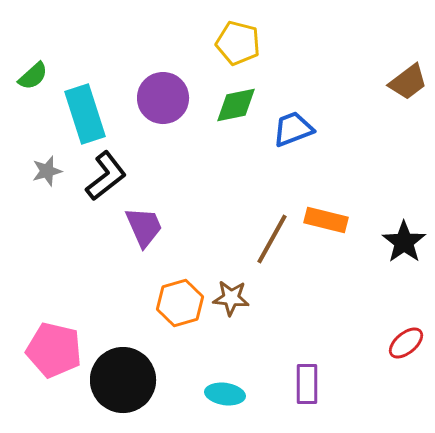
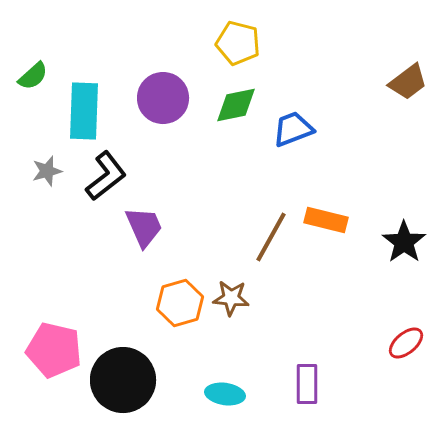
cyan rectangle: moved 1 px left, 3 px up; rotated 20 degrees clockwise
brown line: moved 1 px left, 2 px up
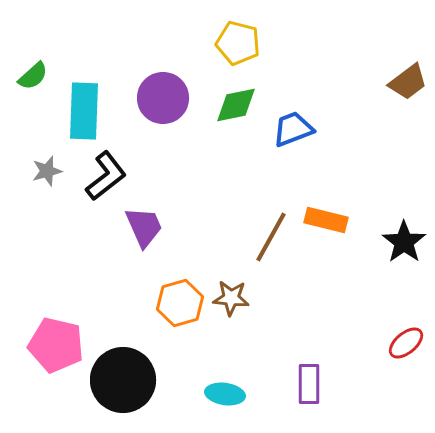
pink pentagon: moved 2 px right, 5 px up
purple rectangle: moved 2 px right
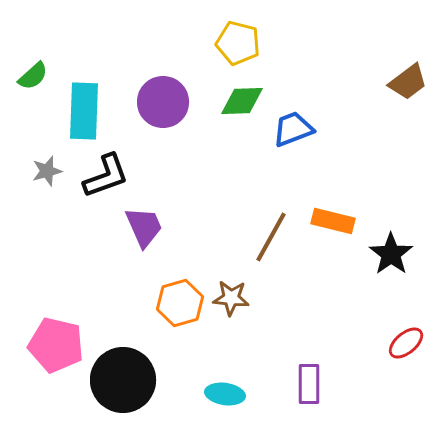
purple circle: moved 4 px down
green diamond: moved 6 px right, 4 px up; rotated 9 degrees clockwise
black L-shape: rotated 18 degrees clockwise
orange rectangle: moved 7 px right, 1 px down
black star: moved 13 px left, 12 px down
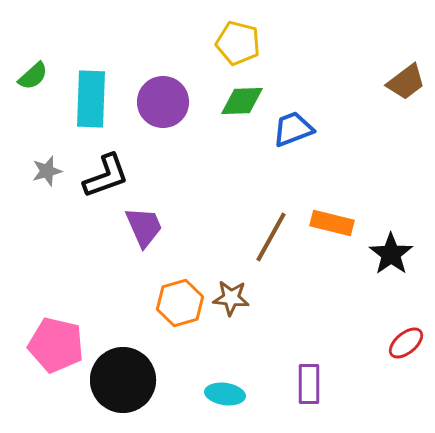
brown trapezoid: moved 2 px left
cyan rectangle: moved 7 px right, 12 px up
orange rectangle: moved 1 px left, 2 px down
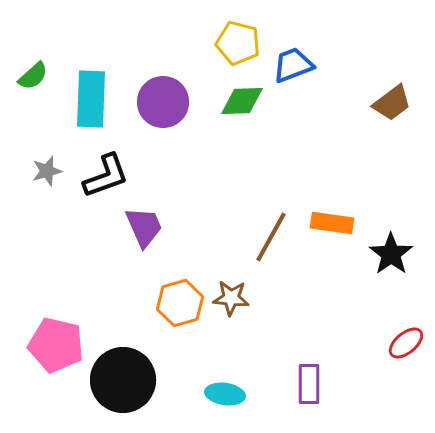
brown trapezoid: moved 14 px left, 21 px down
blue trapezoid: moved 64 px up
orange rectangle: rotated 6 degrees counterclockwise
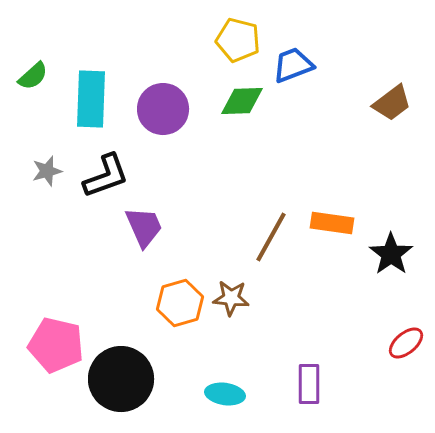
yellow pentagon: moved 3 px up
purple circle: moved 7 px down
black circle: moved 2 px left, 1 px up
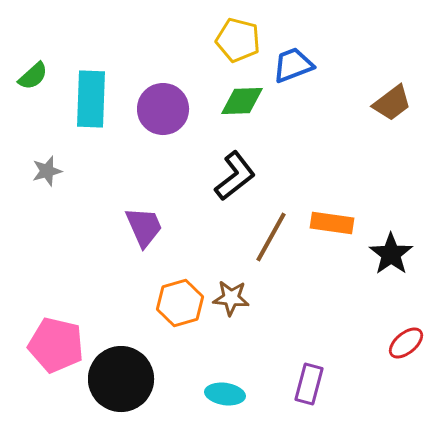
black L-shape: moved 129 px right; rotated 18 degrees counterclockwise
purple rectangle: rotated 15 degrees clockwise
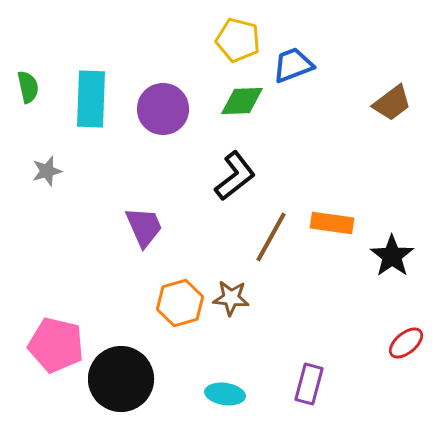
green semicircle: moved 5 px left, 11 px down; rotated 60 degrees counterclockwise
black star: moved 1 px right, 2 px down
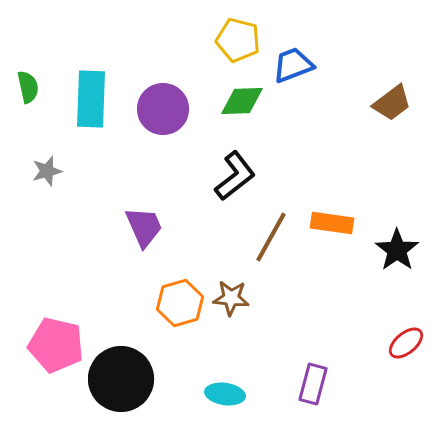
black star: moved 5 px right, 6 px up
purple rectangle: moved 4 px right
